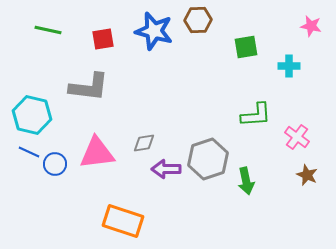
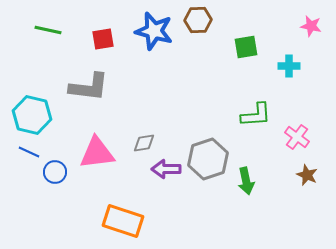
blue circle: moved 8 px down
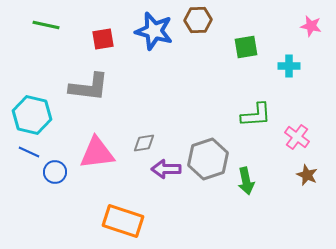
green line: moved 2 px left, 5 px up
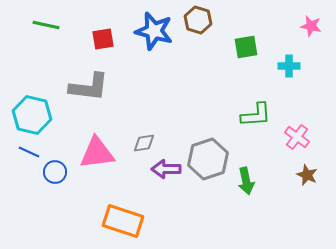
brown hexagon: rotated 20 degrees clockwise
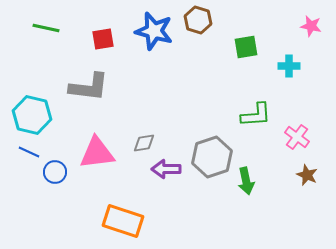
green line: moved 3 px down
gray hexagon: moved 4 px right, 2 px up
